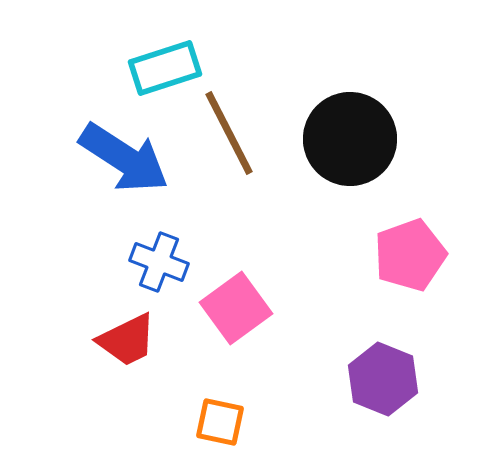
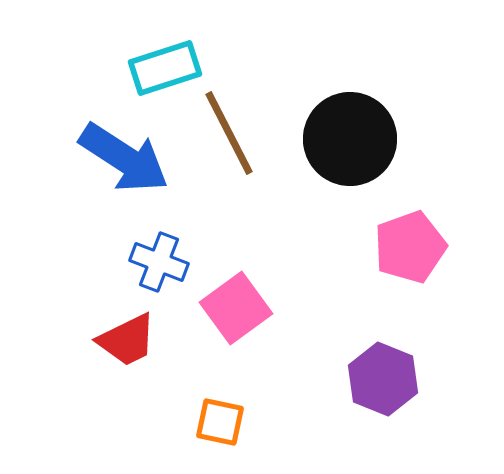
pink pentagon: moved 8 px up
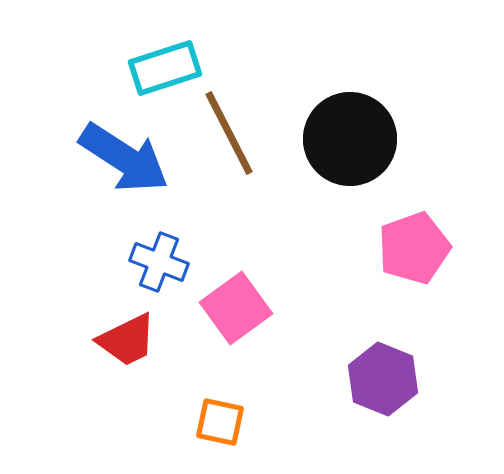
pink pentagon: moved 4 px right, 1 px down
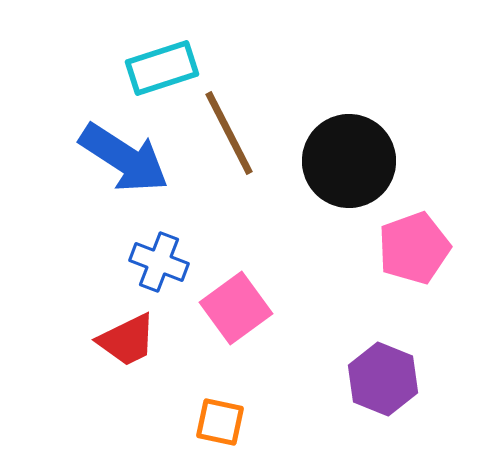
cyan rectangle: moved 3 px left
black circle: moved 1 px left, 22 px down
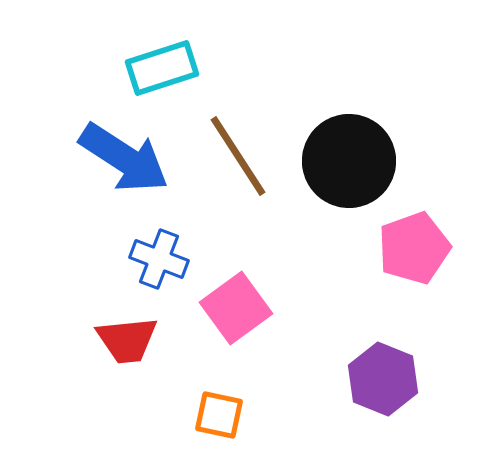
brown line: moved 9 px right, 23 px down; rotated 6 degrees counterclockwise
blue cross: moved 3 px up
red trapezoid: rotated 20 degrees clockwise
orange square: moved 1 px left, 7 px up
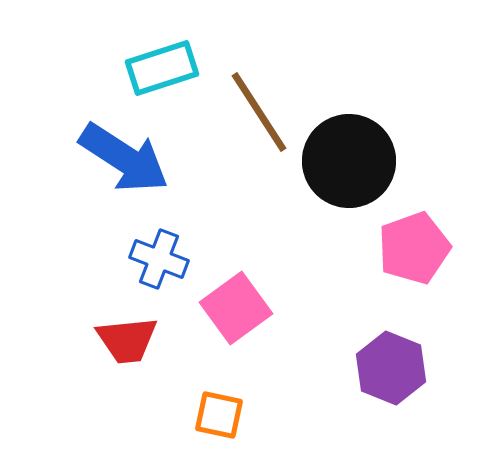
brown line: moved 21 px right, 44 px up
purple hexagon: moved 8 px right, 11 px up
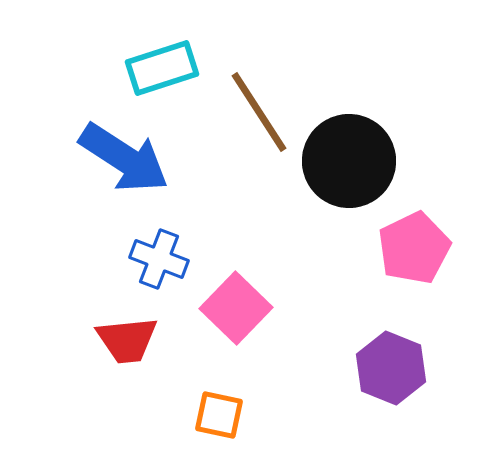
pink pentagon: rotated 6 degrees counterclockwise
pink square: rotated 10 degrees counterclockwise
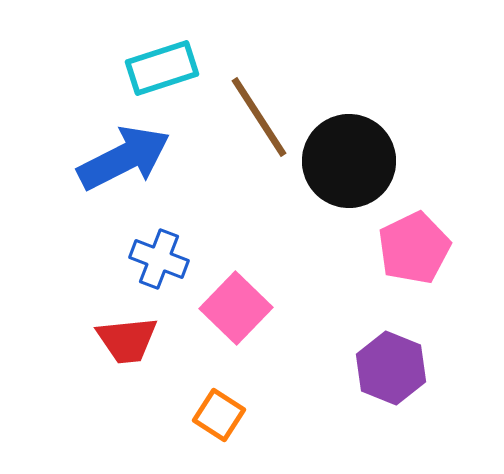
brown line: moved 5 px down
blue arrow: rotated 60 degrees counterclockwise
orange square: rotated 21 degrees clockwise
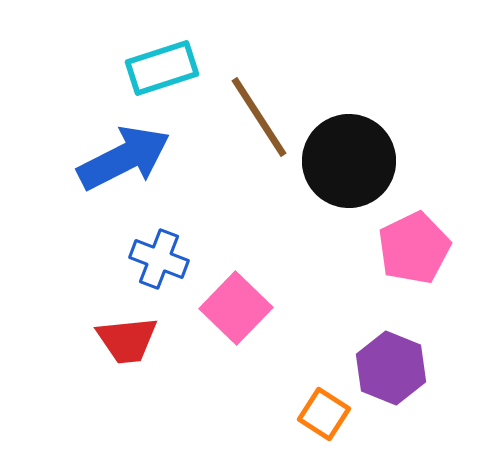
orange square: moved 105 px right, 1 px up
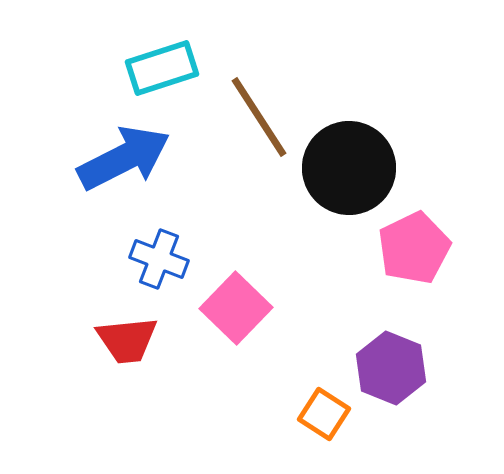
black circle: moved 7 px down
